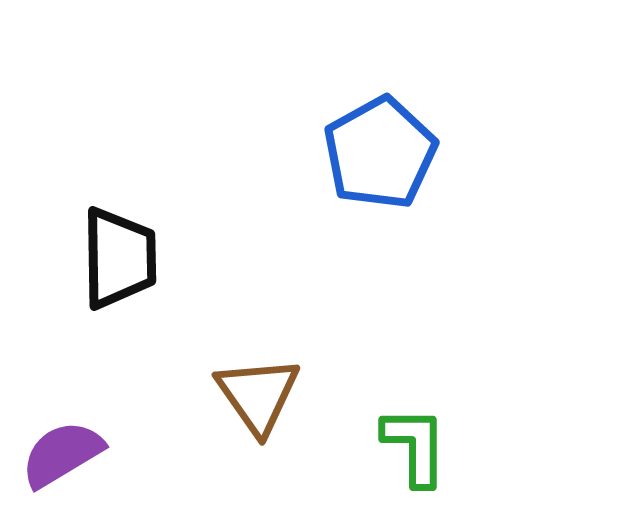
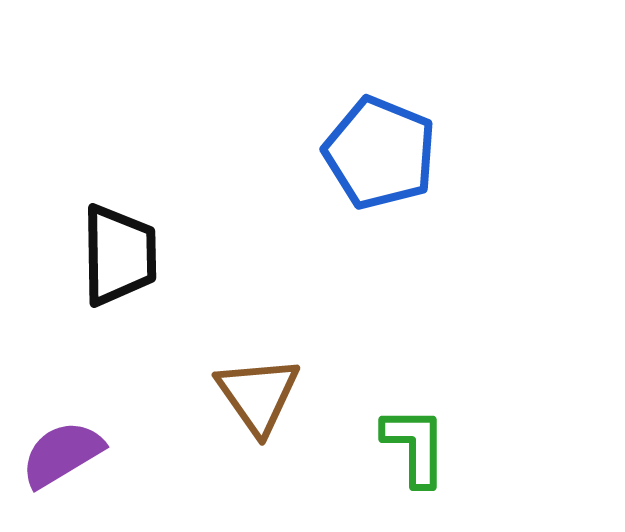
blue pentagon: rotated 21 degrees counterclockwise
black trapezoid: moved 3 px up
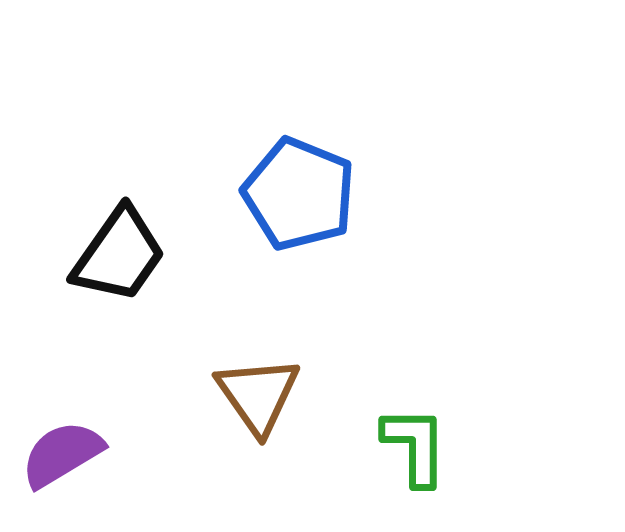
blue pentagon: moved 81 px left, 41 px down
black trapezoid: rotated 36 degrees clockwise
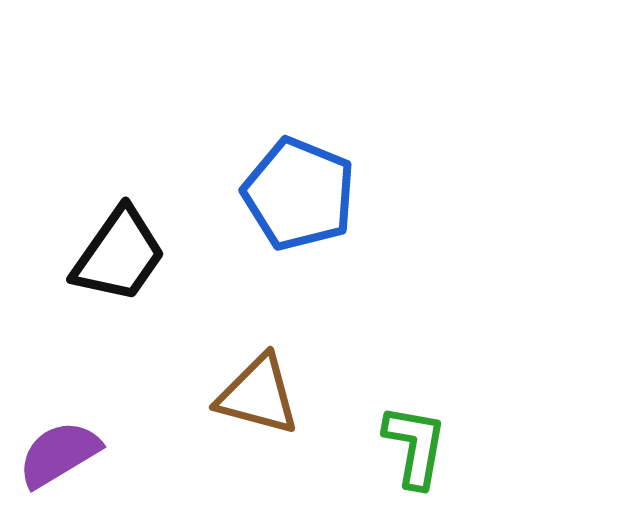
brown triangle: rotated 40 degrees counterclockwise
green L-shape: rotated 10 degrees clockwise
purple semicircle: moved 3 px left
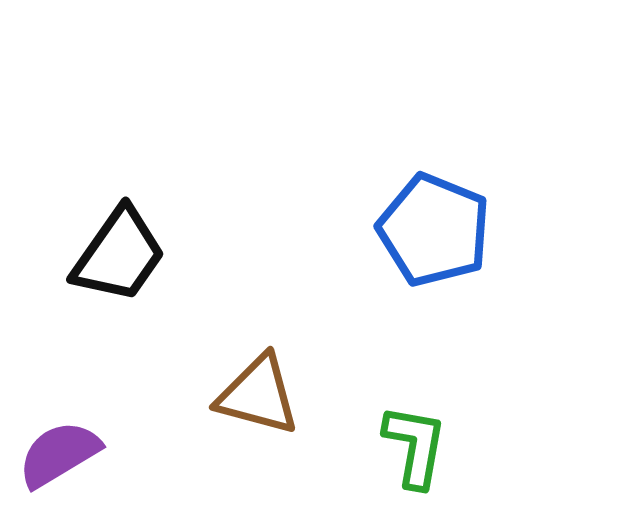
blue pentagon: moved 135 px right, 36 px down
